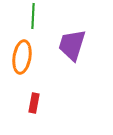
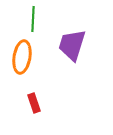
green line: moved 3 px down
red rectangle: rotated 30 degrees counterclockwise
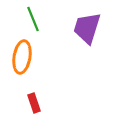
green line: rotated 25 degrees counterclockwise
purple trapezoid: moved 15 px right, 17 px up
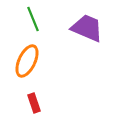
purple trapezoid: rotated 96 degrees clockwise
orange ellipse: moved 5 px right, 4 px down; rotated 16 degrees clockwise
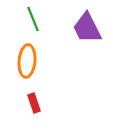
purple trapezoid: rotated 140 degrees counterclockwise
orange ellipse: rotated 20 degrees counterclockwise
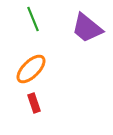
purple trapezoid: rotated 24 degrees counterclockwise
orange ellipse: moved 4 px right, 8 px down; rotated 40 degrees clockwise
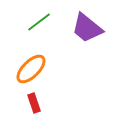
green line: moved 6 px right, 3 px down; rotated 75 degrees clockwise
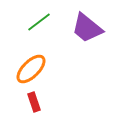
red rectangle: moved 1 px up
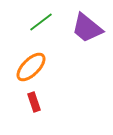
green line: moved 2 px right
orange ellipse: moved 2 px up
